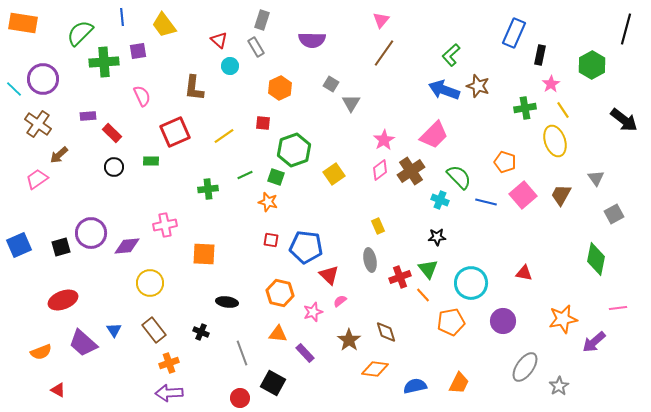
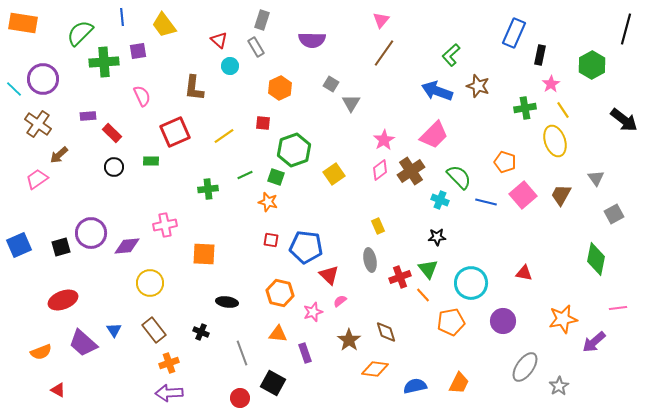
blue arrow at (444, 90): moved 7 px left, 1 px down
purple rectangle at (305, 353): rotated 24 degrees clockwise
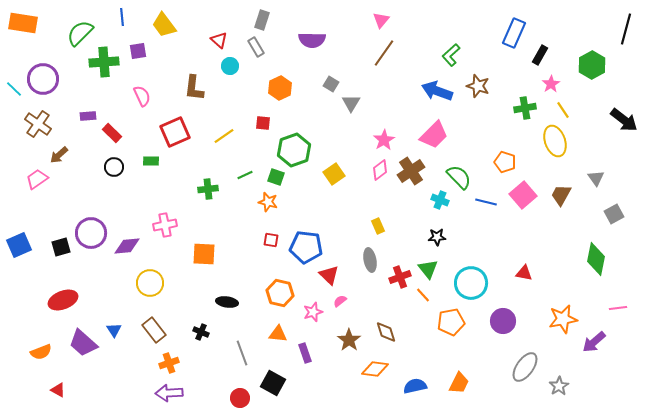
black rectangle at (540, 55): rotated 18 degrees clockwise
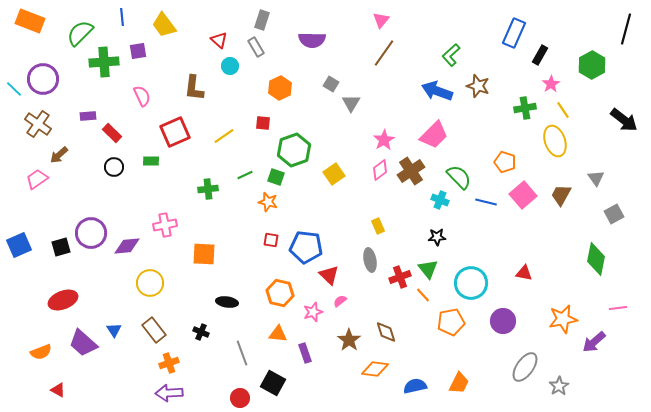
orange rectangle at (23, 23): moved 7 px right, 2 px up; rotated 12 degrees clockwise
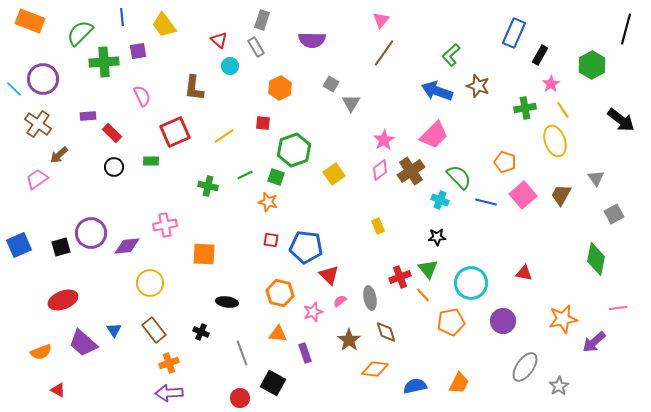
black arrow at (624, 120): moved 3 px left
green cross at (208, 189): moved 3 px up; rotated 18 degrees clockwise
gray ellipse at (370, 260): moved 38 px down
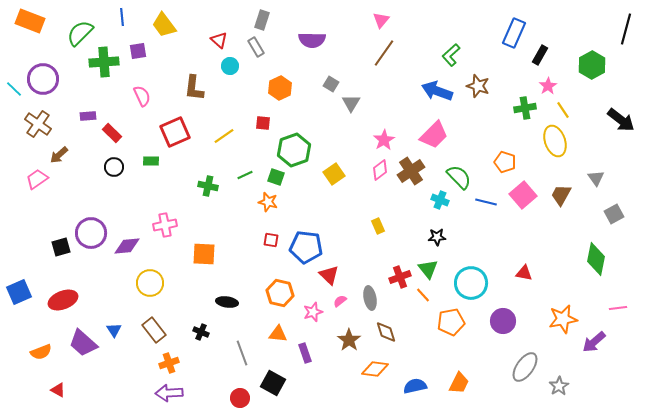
pink star at (551, 84): moved 3 px left, 2 px down
blue square at (19, 245): moved 47 px down
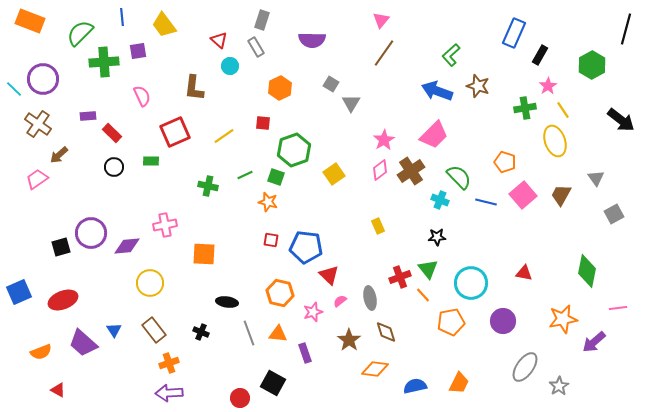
green diamond at (596, 259): moved 9 px left, 12 px down
gray line at (242, 353): moved 7 px right, 20 px up
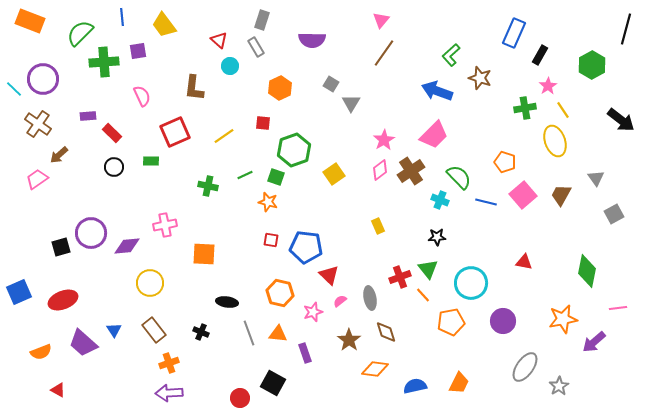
brown star at (478, 86): moved 2 px right, 8 px up
red triangle at (524, 273): moved 11 px up
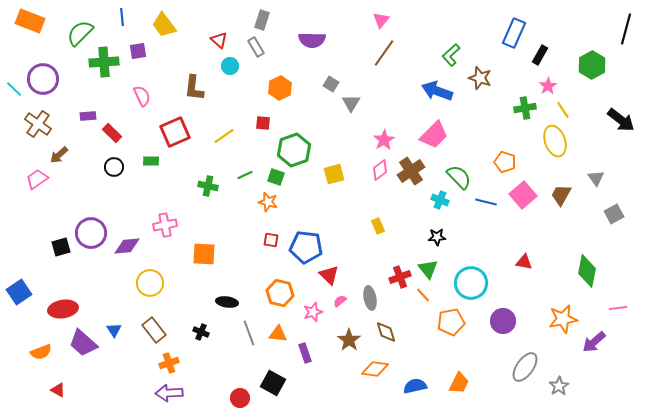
yellow square at (334, 174): rotated 20 degrees clockwise
blue square at (19, 292): rotated 10 degrees counterclockwise
red ellipse at (63, 300): moved 9 px down; rotated 12 degrees clockwise
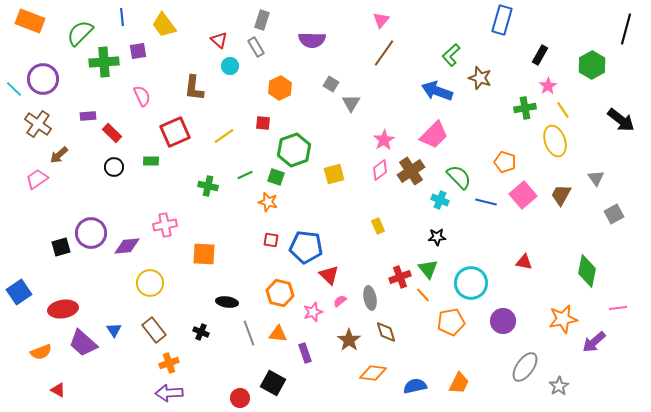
blue rectangle at (514, 33): moved 12 px left, 13 px up; rotated 8 degrees counterclockwise
orange diamond at (375, 369): moved 2 px left, 4 px down
